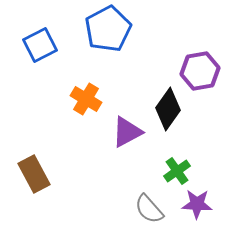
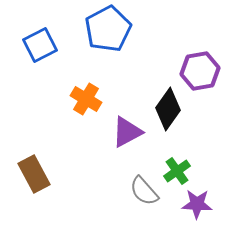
gray semicircle: moved 5 px left, 18 px up
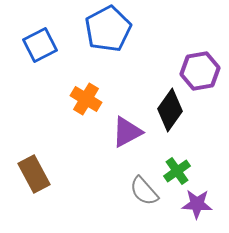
black diamond: moved 2 px right, 1 px down
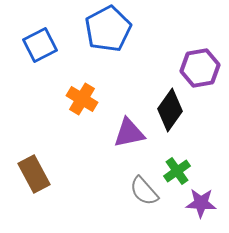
purple hexagon: moved 3 px up
orange cross: moved 4 px left
purple triangle: moved 2 px right, 1 px down; rotated 16 degrees clockwise
purple star: moved 4 px right, 1 px up
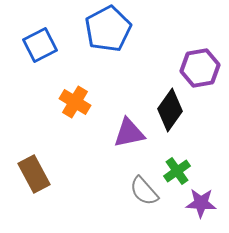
orange cross: moved 7 px left, 3 px down
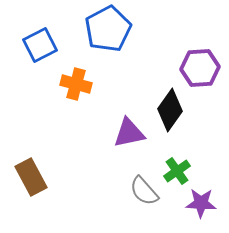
purple hexagon: rotated 6 degrees clockwise
orange cross: moved 1 px right, 18 px up; rotated 16 degrees counterclockwise
brown rectangle: moved 3 px left, 3 px down
